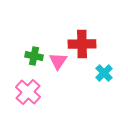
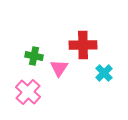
red cross: moved 1 px right, 1 px down
pink triangle: moved 1 px right, 7 px down
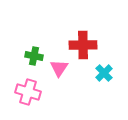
pink cross: rotated 25 degrees counterclockwise
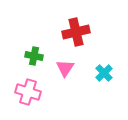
red cross: moved 7 px left, 13 px up; rotated 12 degrees counterclockwise
pink triangle: moved 6 px right
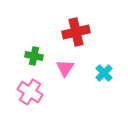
pink cross: moved 2 px right; rotated 15 degrees clockwise
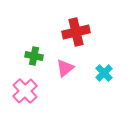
pink triangle: rotated 18 degrees clockwise
pink cross: moved 5 px left, 1 px up; rotated 15 degrees clockwise
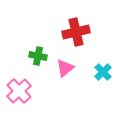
green cross: moved 4 px right
cyan cross: moved 1 px left, 1 px up
pink cross: moved 6 px left
